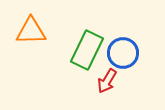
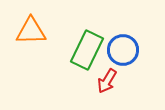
blue circle: moved 3 px up
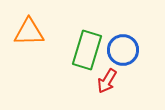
orange triangle: moved 2 px left, 1 px down
green rectangle: rotated 9 degrees counterclockwise
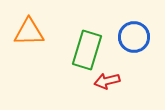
blue circle: moved 11 px right, 13 px up
red arrow: rotated 45 degrees clockwise
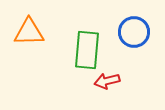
blue circle: moved 5 px up
green rectangle: rotated 12 degrees counterclockwise
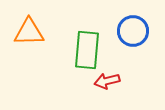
blue circle: moved 1 px left, 1 px up
